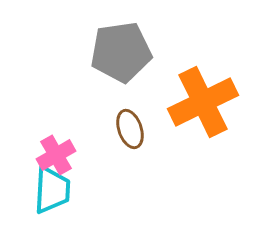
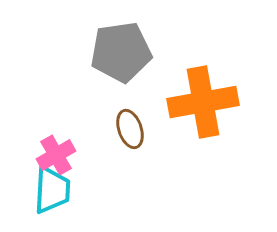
orange cross: rotated 16 degrees clockwise
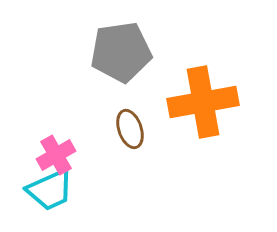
cyan trapezoid: moved 2 px left; rotated 63 degrees clockwise
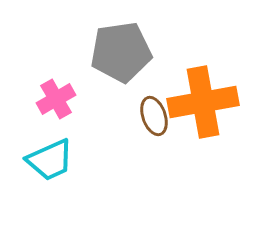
brown ellipse: moved 24 px right, 13 px up
pink cross: moved 56 px up
cyan trapezoid: moved 30 px up
